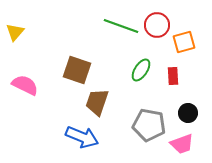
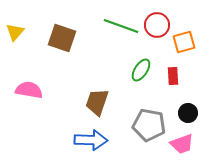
brown square: moved 15 px left, 32 px up
pink semicircle: moved 4 px right, 5 px down; rotated 16 degrees counterclockwise
blue arrow: moved 9 px right, 3 px down; rotated 20 degrees counterclockwise
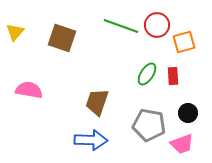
green ellipse: moved 6 px right, 4 px down
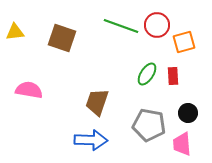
yellow triangle: rotated 42 degrees clockwise
pink trapezoid: rotated 105 degrees clockwise
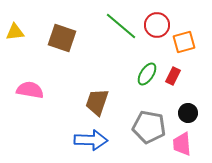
green line: rotated 20 degrees clockwise
red rectangle: rotated 30 degrees clockwise
pink semicircle: moved 1 px right
gray pentagon: moved 2 px down
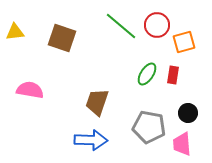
red rectangle: moved 1 px up; rotated 18 degrees counterclockwise
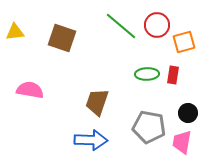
green ellipse: rotated 55 degrees clockwise
pink trapezoid: moved 2 px up; rotated 15 degrees clockwise
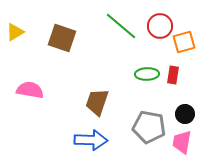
red circle: moved 3 px right, 1 px down
yellow triangle: rotated 24 degrees counterclockwise
black circle: moved 3 px left, 1 px down
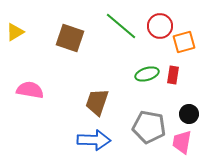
brown square: moved 8 px right
green ellipse: rotated 15 degrees counterclockwise
black circle: moved 4 px right
blue arrow: moved 3 px right
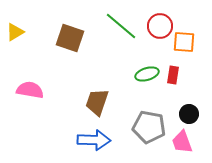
orange square: rotated 20 degrees clockwise
pink trapezoid: rotated 30 degrees counterclockwise
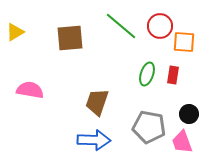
brown square: rotated 24 degrees counterclockwise
green ellipse: rotated 55 degrees counterclockwise
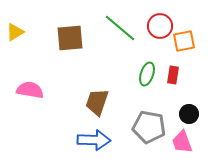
green line: moved 1 px left, 2 px down
orange square: moved 1 px up; rotated 15 degrees counterclockwise
